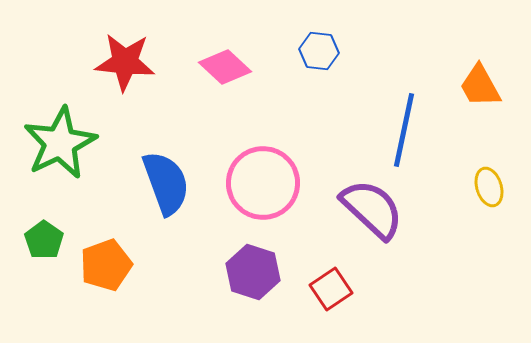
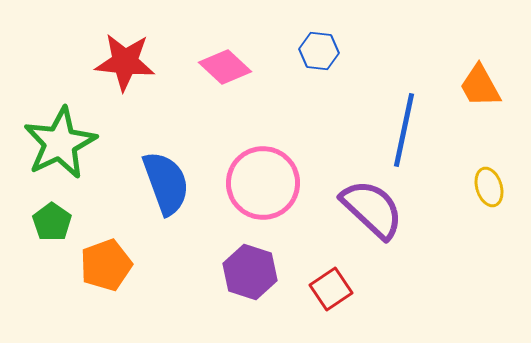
green pentagon: moved 8 px right, 18 px up
purple hexagon: moved 3 px left
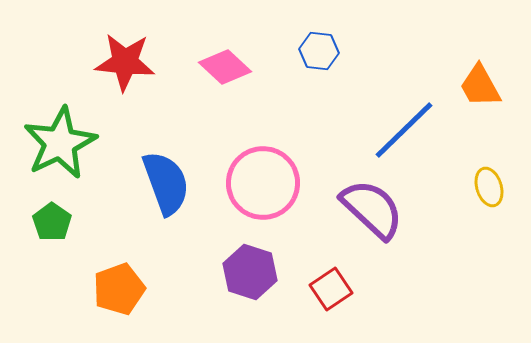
blue line: rotated 34 degrees clockwise
orange pentagon: moved 13 px right, 24 px down
